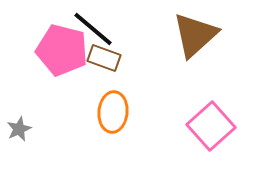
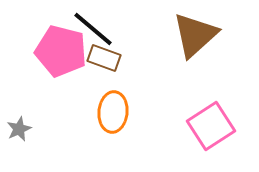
pink pentagon: moved 1 px left, 1 px down
pink square: rotated 9 degrees clockwise
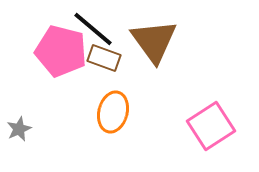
brown triangle: moved 41 px left, 6 px down; rotated 24 degrees counterclockwise
orange ellipse: rotated 9 degrees clockwise
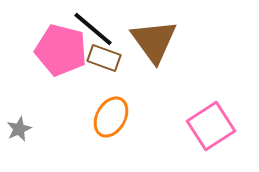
pink pentagon: moved 1 px up
orange ellipse: moved 2 px left, 5 px down; rotated 15 degrees clockwise
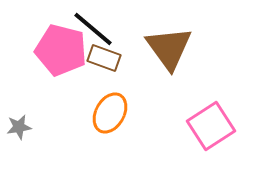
brown triangle: moved 15 px right, 7 px down
orange ellipse: moved 1 px left, 4 px up
gray star: moved 2 px up; rotated 15 degrees clockwise
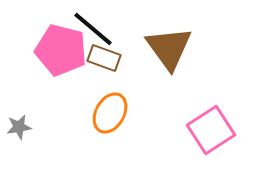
pink square: moved 4 px down
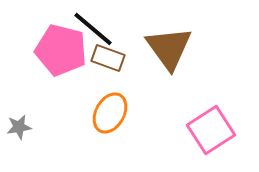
brown rectangle: moved 4 px right
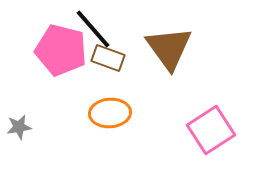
black line: rotated 9 degrees clockwise
orange ellipse: rotated 57 degrees clockwise
